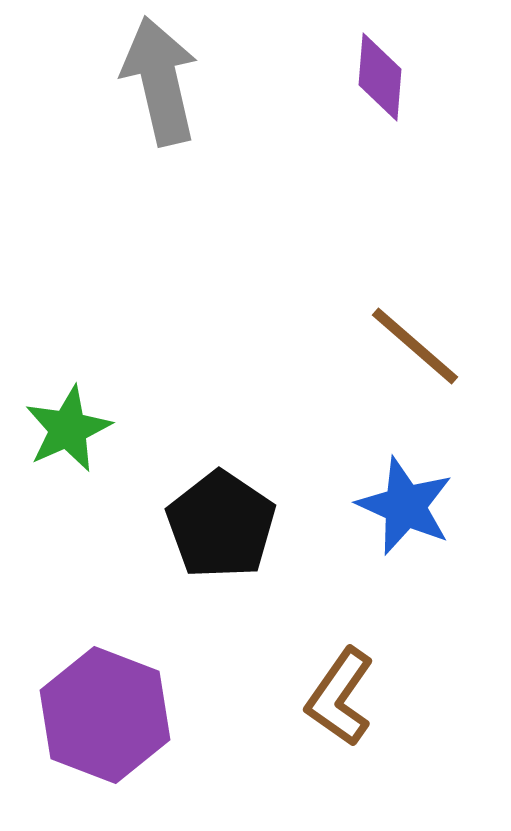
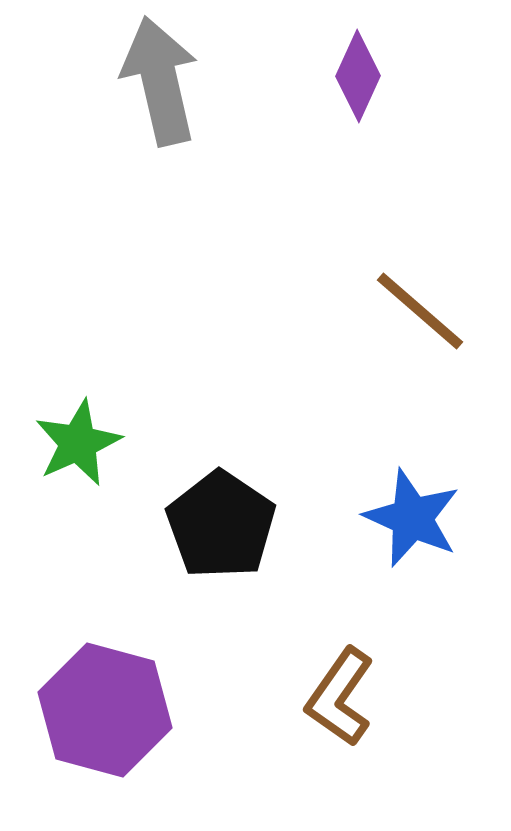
purple diamond: moved 22 px left, 1 px up; rotated 20 degrees clockwise
brown line: moved 5 px right, 35 px up
green star: moved 10 px right, 14 px down
blue star: moved 7 px right, 12 px down
purple hexagon: moved 5 px up; rotated 6 degrees counterclockwise
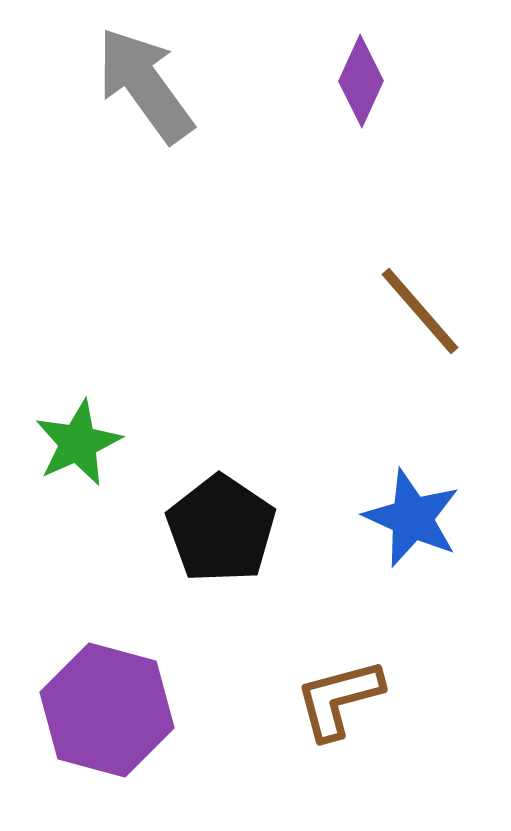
purple diamond: moved 3 px right, 5 px down
gray arrow: moved 15 px left, 4 px down; rotated 23 degrees counterclockwise
brown line: rotated 8 degrees clockwise
black pentagon: moved 4 px down
brown L-shape: moved 1 px left, 2 px down; rotated 40 degrees clockwise
purple hexagon: moved 2 px right
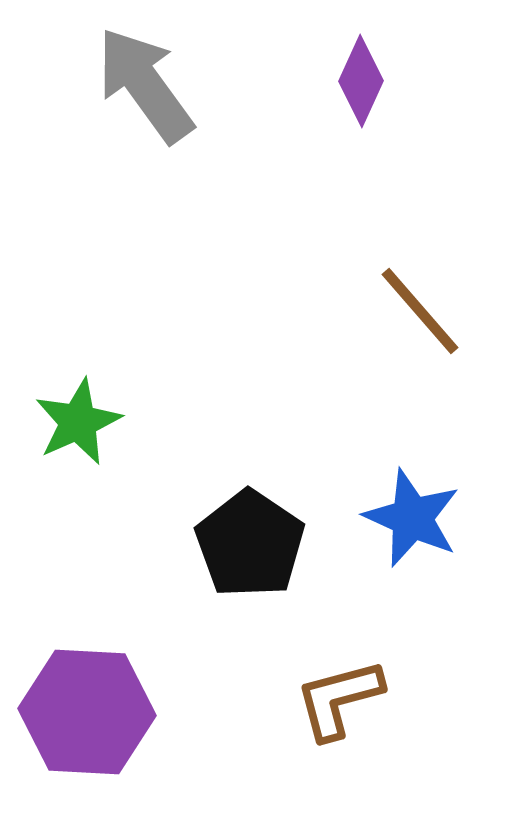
green star: moved 21 px up
black pentagon: moved 29 px right, 15 px down
purple hexagon: moved 20 px left, 2 px down; rotated 12 degrees counterclockwise
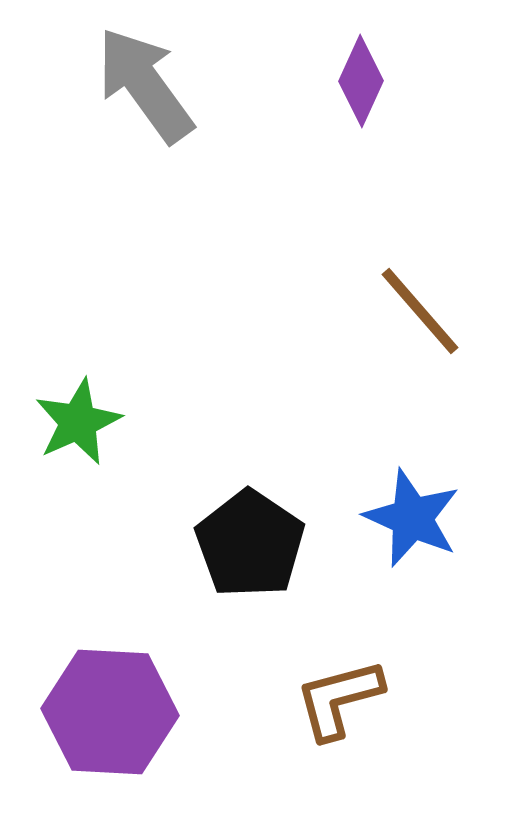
purple hexagon: moved 23 px right
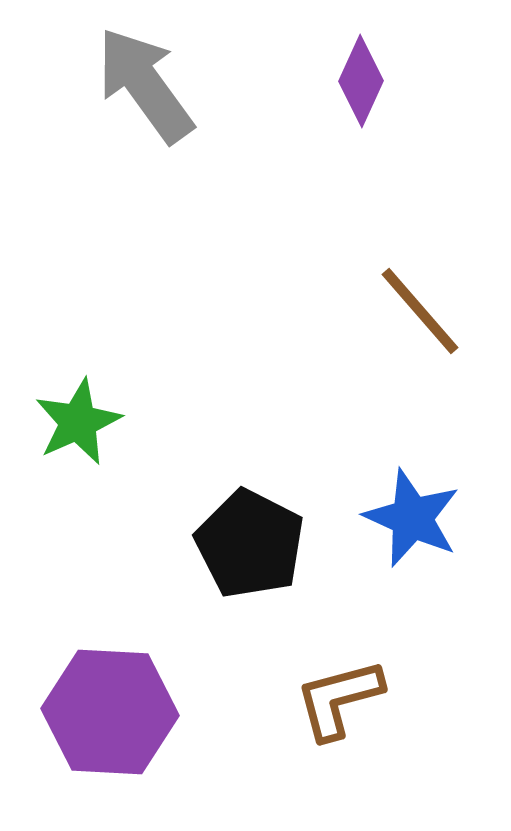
black pentagon: rotated 7 degrees counterclockwise
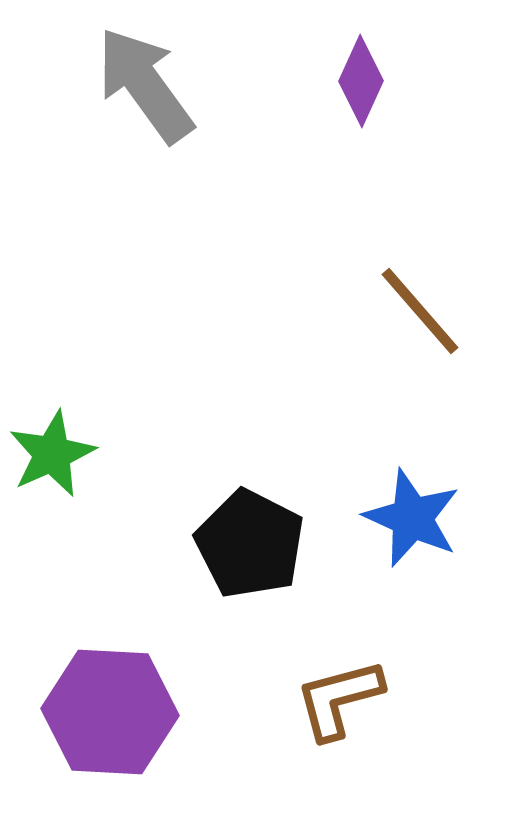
green star: moved 26 px left, 32 px down
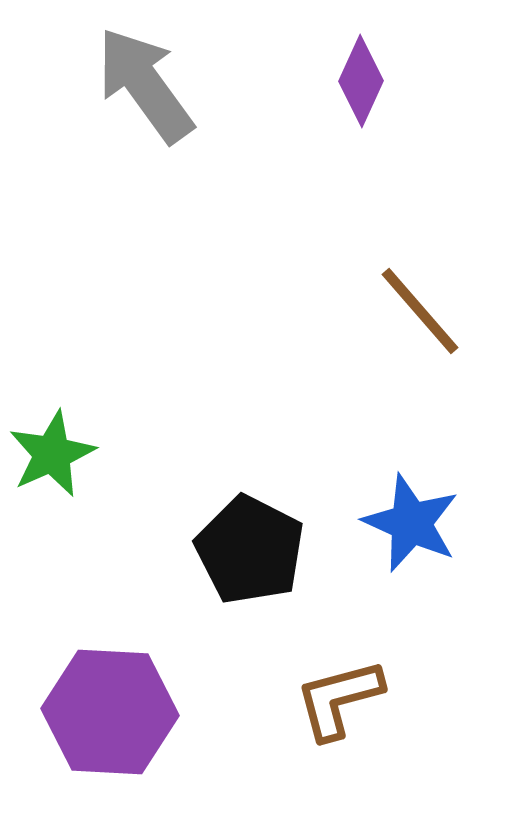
blue star: moved 1 px left, 5 px down
black pentagon: moved 6 px down
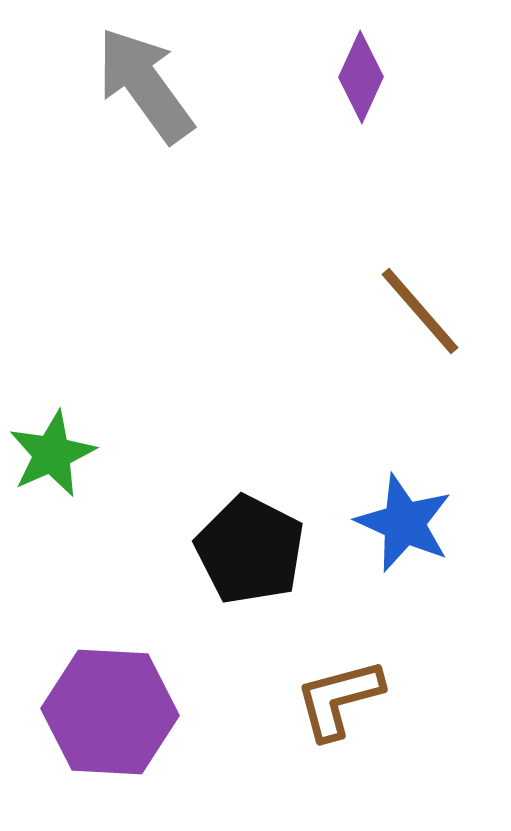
purple diamond: moved 4 px up
blue star: moved 7 px left
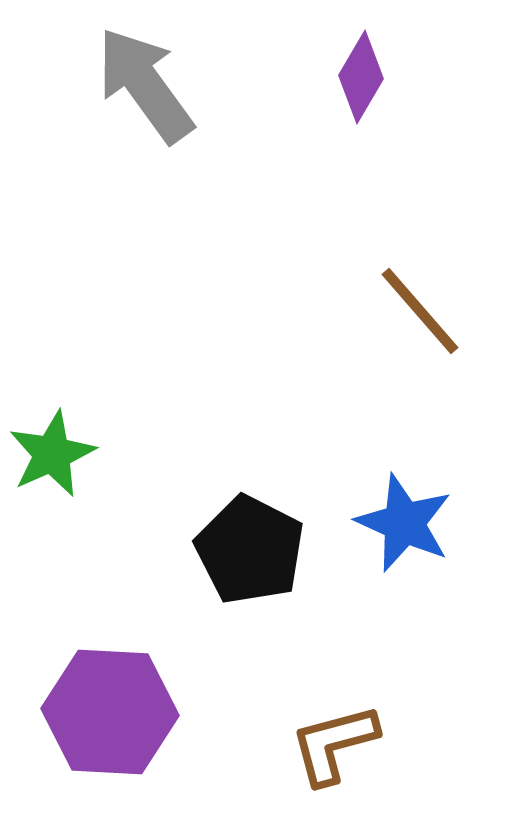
purple diamond: rotated 6 degrees clockwise
brown L-shape: moved 5 px left, 45 px down
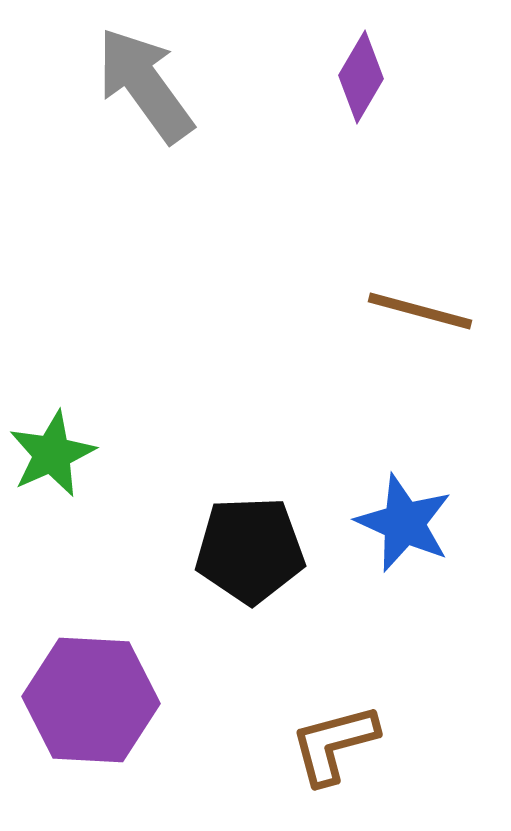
brown line: rotated 34 degrees counterclockwise
black pentagon: rotated 29 degrees counterclockwise
purple hexagon: moved 19 px left, 12 px up
